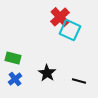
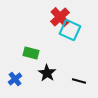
green rectangle: moved 18 px right, 5 px up
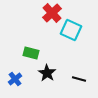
red cross: moved 8 px left, 4 px up
cyan square: moved 1 px right
black line: moved 2 px up
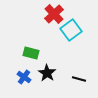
red cross: moved 2 px right, 1 px down
cyan square: rotated 30 degrees clockwise
blue cross: moved 9 px right, 2 px up; rotated 16 degrees counterclockwise
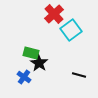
black star: moved 8 px left, 10 px up
black line: moved 4 px up
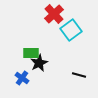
green rectangle: rotated 14 degrees counterclockwise
black star: rotated 12 degrees clockwise
blue cross: moved 2 px left, 1 px down
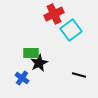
red cross: rotated 18 degrees clockwise
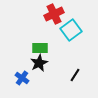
green rectangle: moved 9 px right, 5 px up
black line: moved 4 px left; rotated 72 degrees counterclockwise
